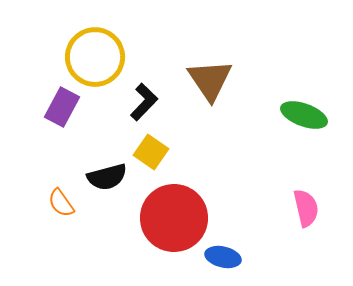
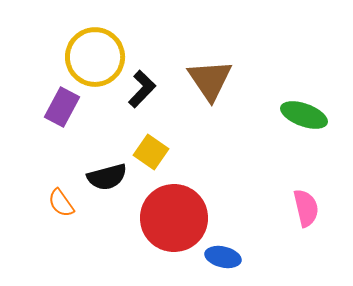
black L-shape: moved 2 px left, 13 px up
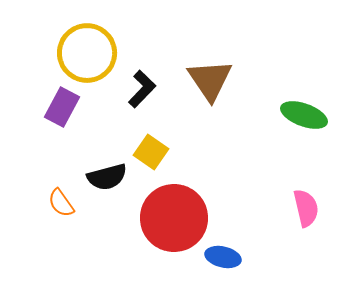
yellow circle: moved 8 px left, 4 px up
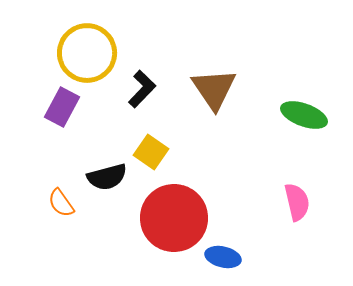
brown triangle: moved 4 px right, 9 px down
pink semicircle: moved 9 px left, 6 px up
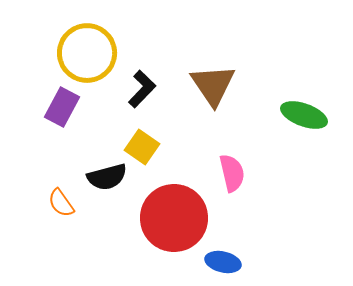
brown triangle: moved 1 px left, 4 px up
yellow square: moved 9 px left, 5 px up
pink semicircle: moved 65 px left, 29 px up
blue ellipse: moved 5 px down
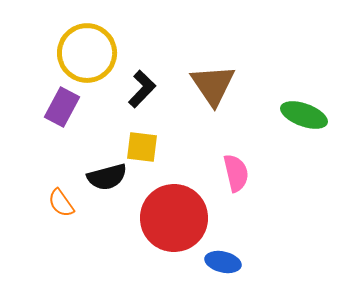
yellow square: rotated 28 degrees counterclockwise
pink semicircle: moved 4 px right
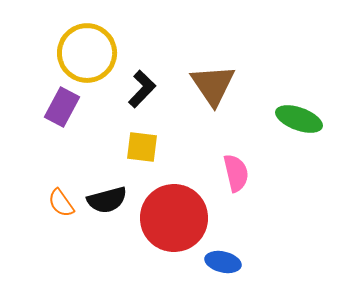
green ellipse: moved 5 px left, 4 px down
black semicircle: moved 23 px down
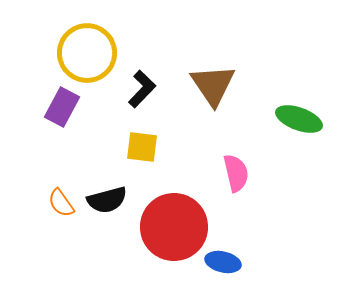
red circle: moved 9 px down
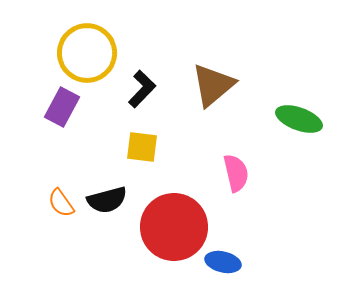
brown triangle: rotated 24 degrees clockwise
